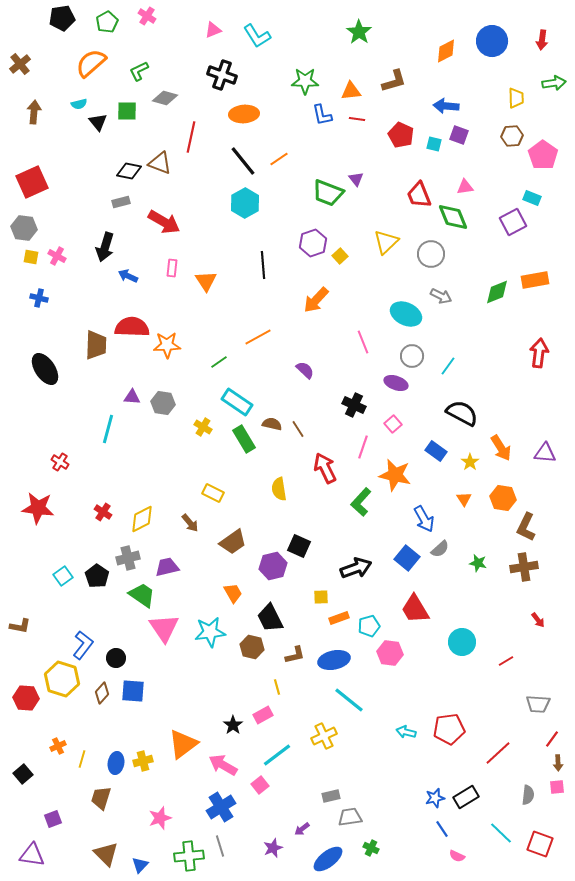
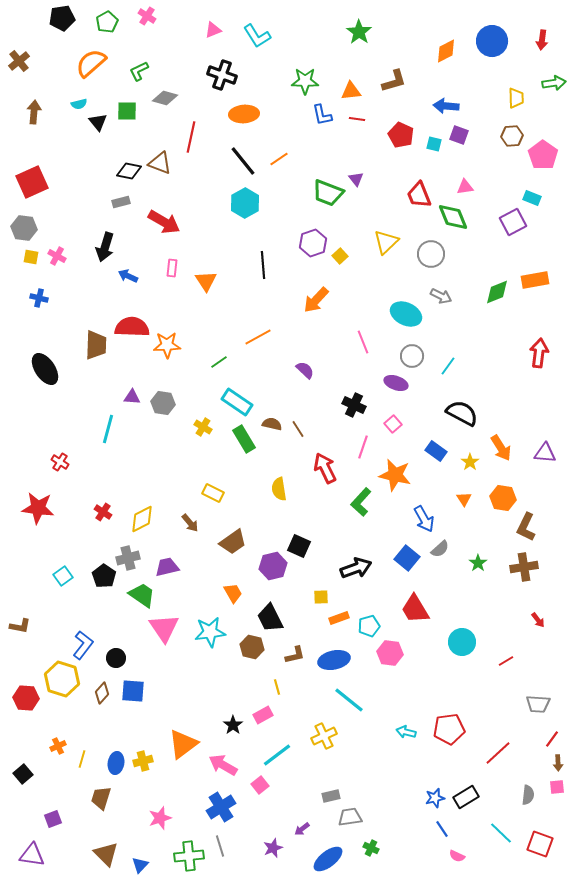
brown cross at (20, 64): moved 1 px left, 3 px up
green star at (478, 563): rotated 24 degrees clockwise
black pentagon at (97, 576): moved 7 px right
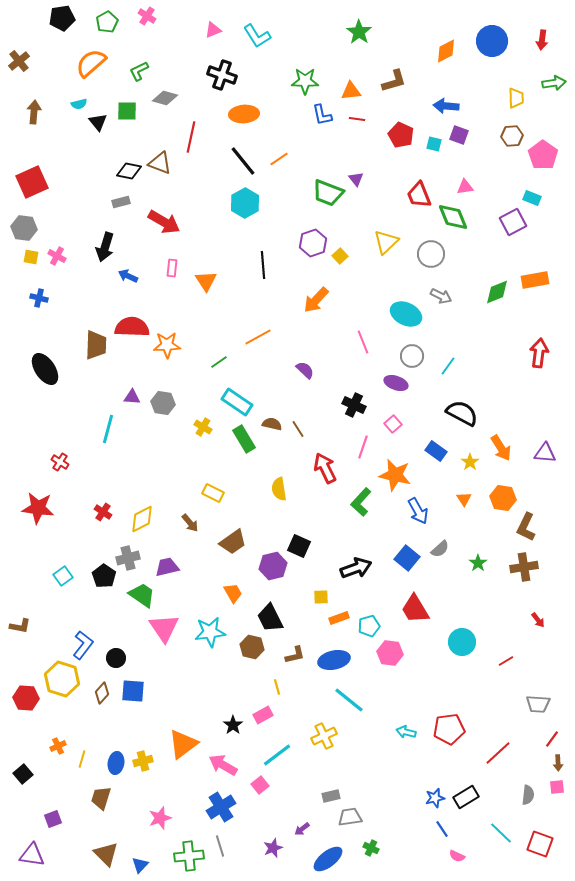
blue arrow at (424, 519): moved 6 px left, 8 px up
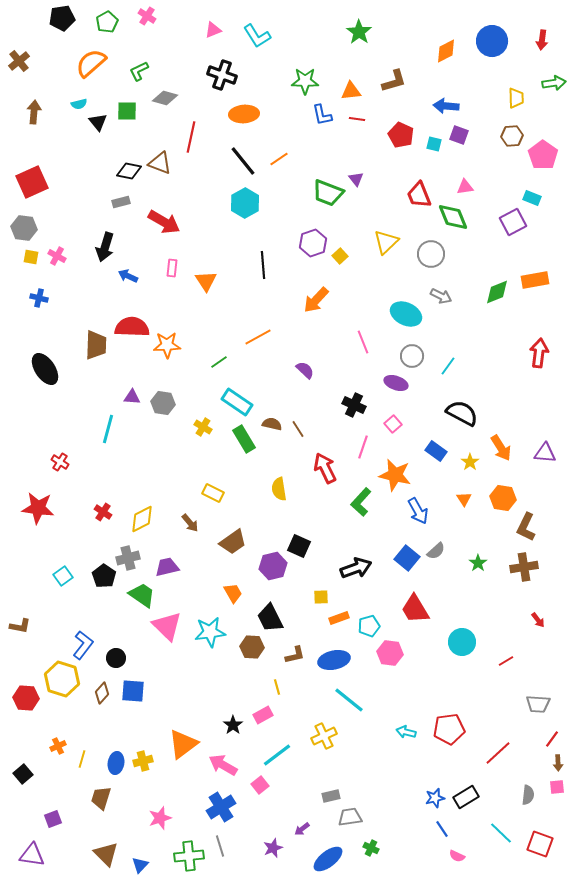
gray semicircle at (440, 549): moved 4 px left, 2 px down
pink triangle at (164, 628): moved 3 px right, 2 px up; rotated 12 degrees counterclockwise
brown hexagon at (252, 647): rotated 10 degrees counterclockwise
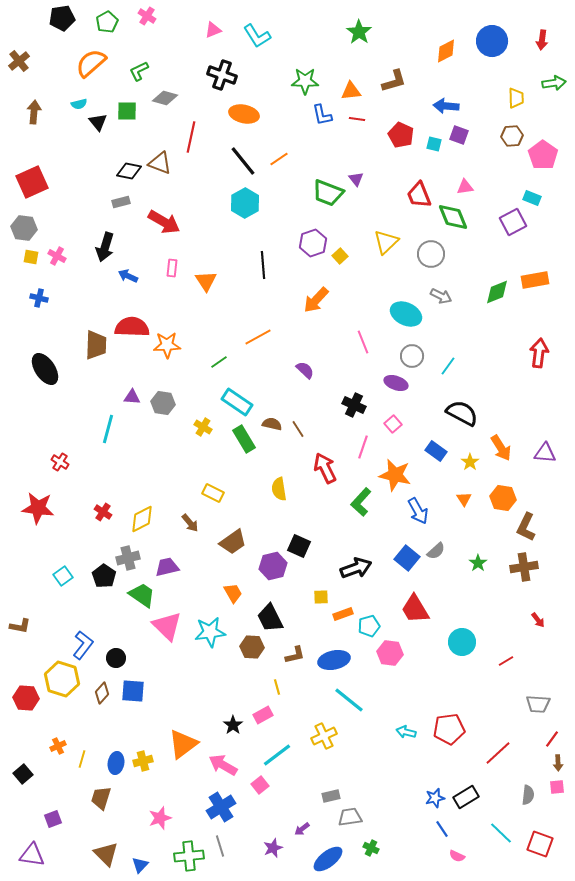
orange ellipse at (244, 114): rotated 16 degrees clockwise
orange rectangle at (339, 618): moved 4 px right, 4 px up
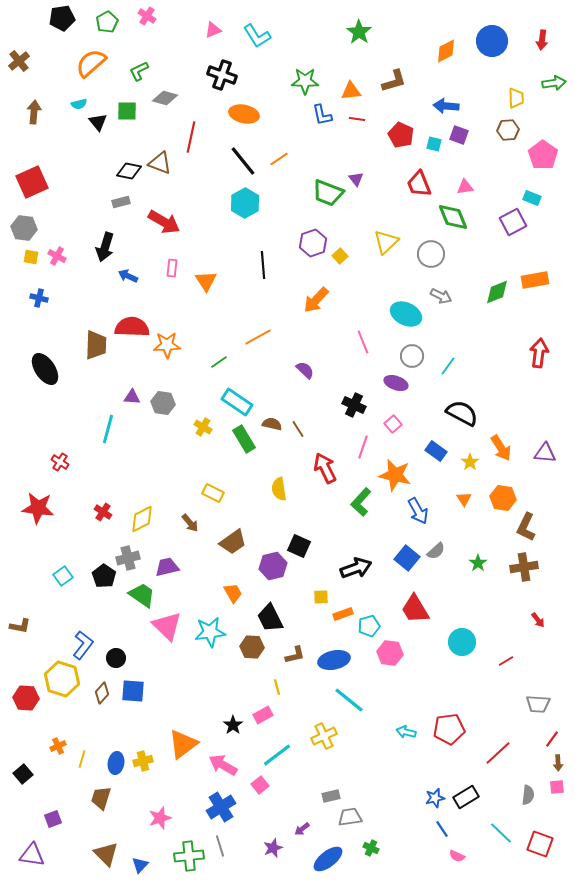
brown hexagon at (512, 136): moved 4 px left, 6 px up
red trapezoid at (419, 195): moved 11 px up
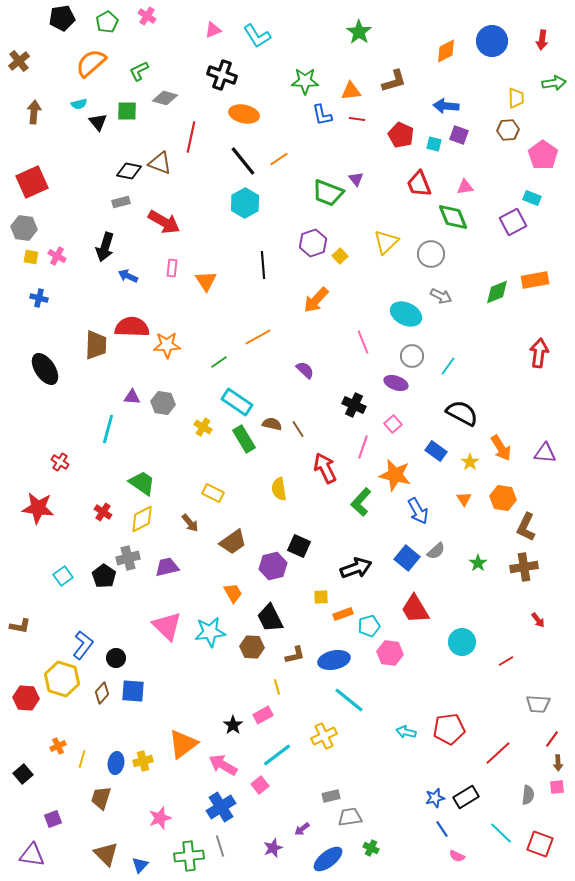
green trapezoid at (142, 595): moved 112 px up
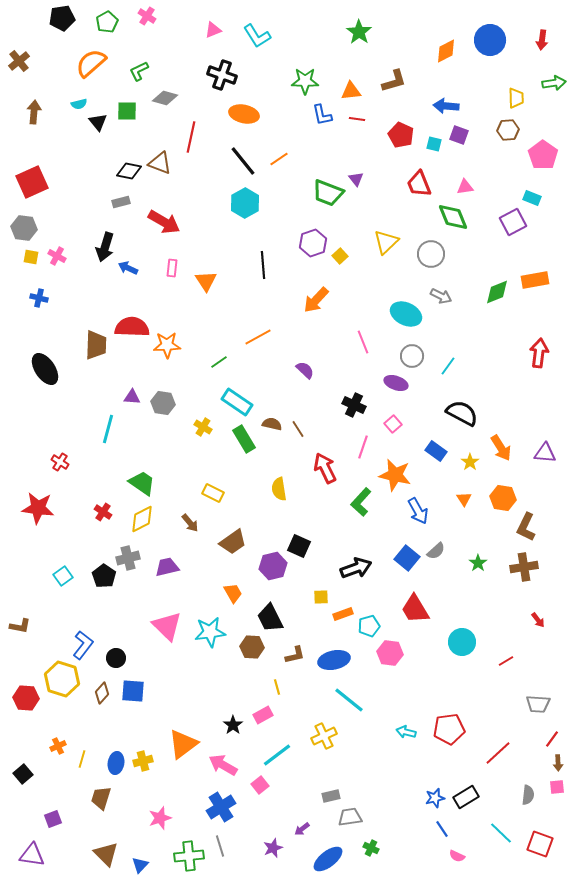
blue circle at (492, 41): moved 2 px left, 1 px up
blue arrow at (128, 276): moved 8 px up
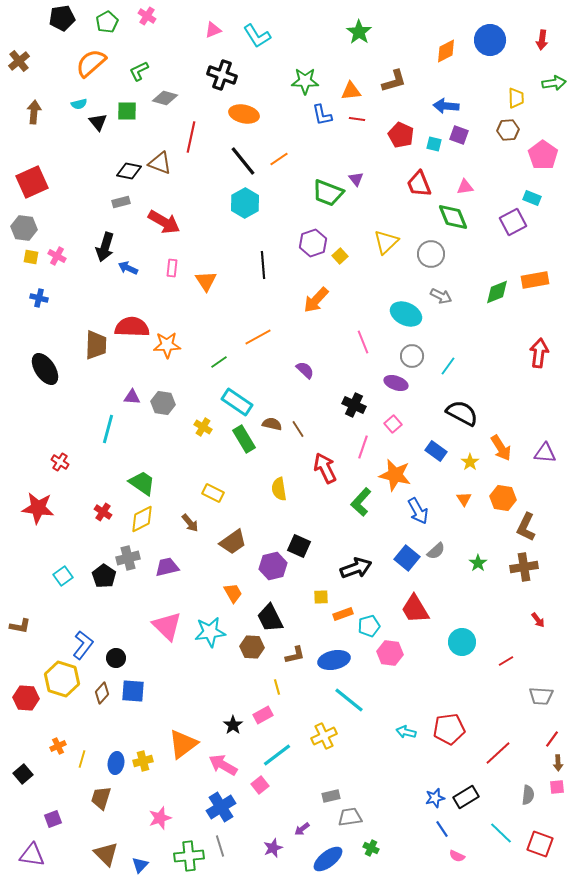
gray trapezoid at (538, 704): moved 3 px right, 8 px up
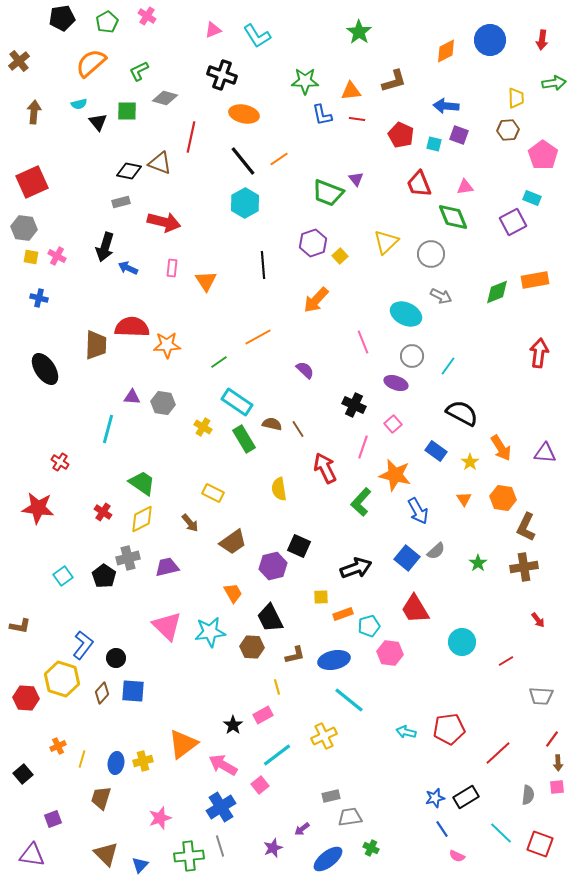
red arrow at (164, 222): rotated 16 degrees counterclockwise
